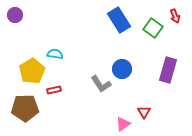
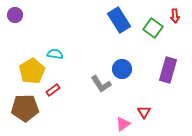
red arrow: rotated 16 degrees clockwise
red rectangle: moved 1 px left; rotated 24 degrees counterclockwise
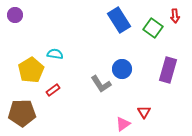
yellow pentagon: moved 1 px left, 1 px up
brown pentagon: moved 3 px left, 5 px down
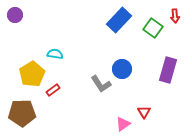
blue rectangle: rotated 75 degrees clockwise
yellow pentagon: moved 1 px right, 4 px down
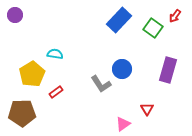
red arrow: rotated 40 degrees clockwise
red rectangle: moved 3 px right, 2 px down
red triangle: moved 3 px right, 3 px up
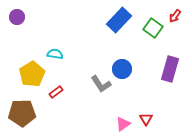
purple circle: moved 2 px right, 2 px down
purple rectangle: moved 2 px right, 1 px up
red triangle: moved 1 px left, 10 px down
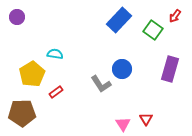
green square: moved 2 px down
pink triangle: rotated 28 degrees counterclockwise
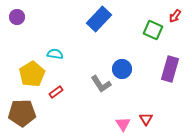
blue rectangle: moved 20 px left, 1 px up
green square: rotated 12 degrees counterclockwise
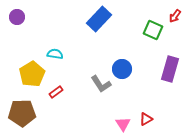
red triangle: rotated 32 degrees clockwise
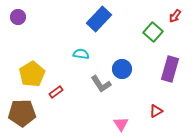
purple circle: moved 1 px right
green square: moved 2 px down; rotated 18 degrees clockwise
cyan semicircle: moved 26 px right
red triangle: moved 10 px right, 8 px up
pink triangle: moved 2 px left
